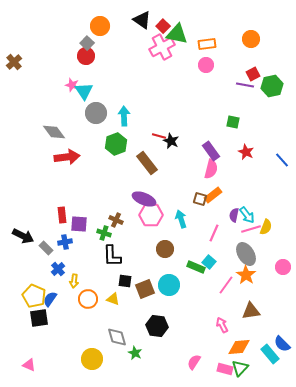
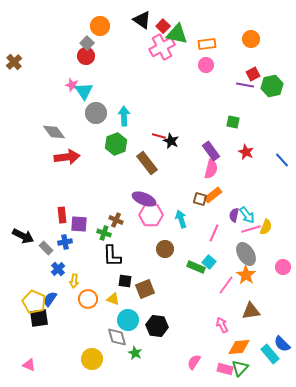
cyan circle at (169, 285): moved 41 px left, 35 px down
yellow pentagon at (34, 296): moved 6 px down
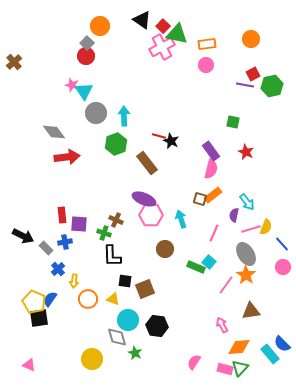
blue line at (282, 160): moved 84 px down
cyan arrow at (247, 215): moved 13 px up
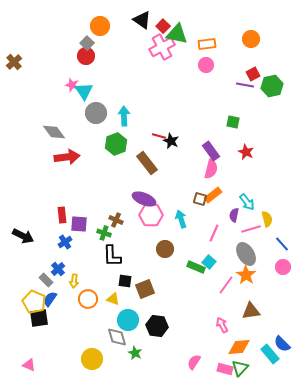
yellow semicircle at (266, 227): moved 1 px right, 8 px up; rotated 35 degrees counterclockwise
blue cross at (65, 242): rotated 24 degrees counterclockwise
gray rectangle at (46, 248): moved 32 px down
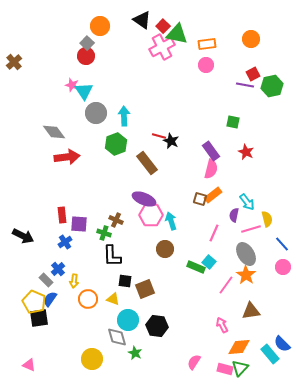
cyan arrow at (181, 219): moved 10 px left, 2 px down
